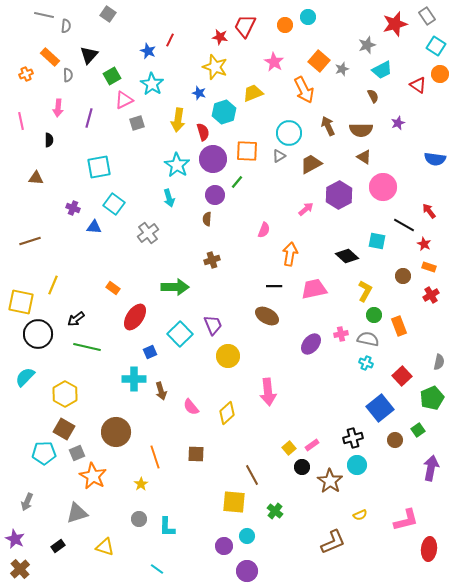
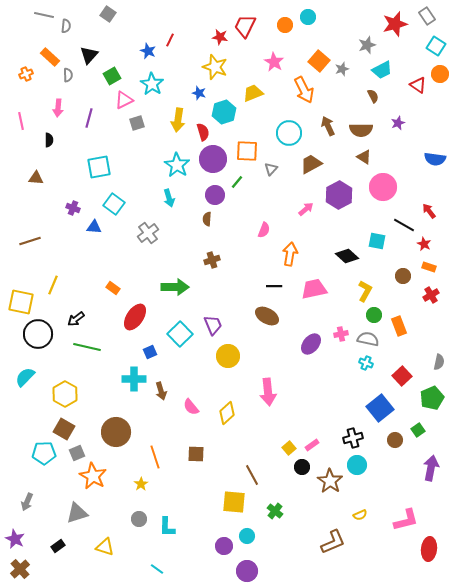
gray triangle at (279, 156): moved 8 px left, 13 px down; rotated 16 degrees counterclockwise
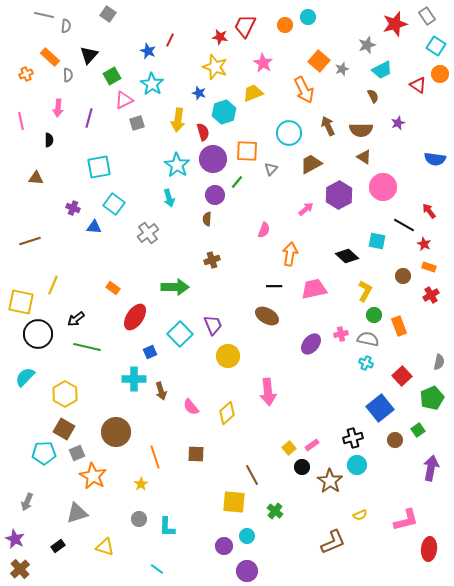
pink star at (274, 62): moved 11 px left, 1 px down
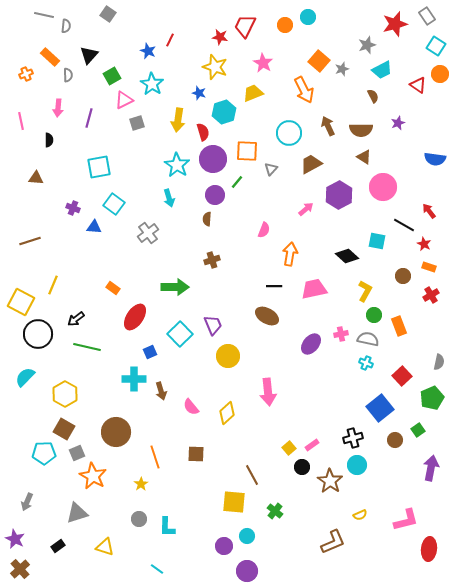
yellow square at (21, 302): rotated 16 degrees clockwise
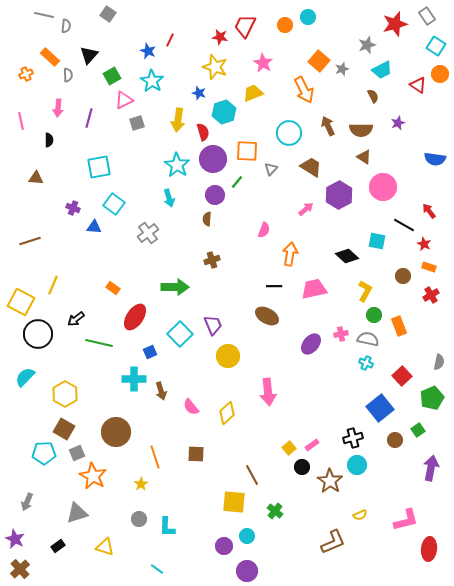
cyan star at (152, 84): moved 3 px up
brown trapezoid at (311, 164): moved 3 px down; rotated 60 degrees clockwise
green line at (87, 347): moved 12 px right, 4 px up
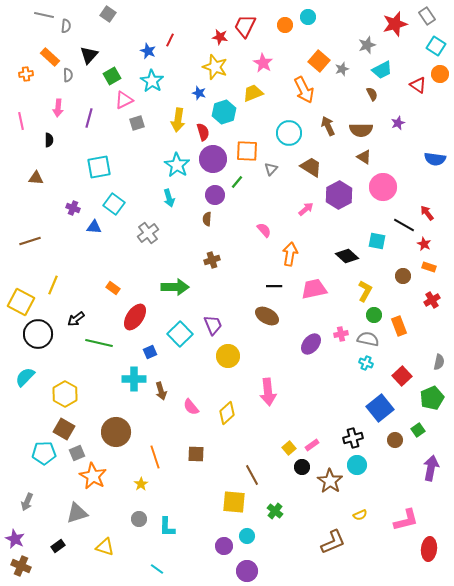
orange cross at (26, 74): rotated 16 degrees clockwise
brown semicircle at (373, 96): moved 1 px left, 2 px up
red arrow at (429, 211): moved 2 px left, 2 px down
pink semicircle at (264, 230): rotated 63 degrees counterclockwise
red cross at (431, 295): moved 1 px right, 5 px down
brown cross at (20, 569): moved 1 px right, 3 px up; rotated 24 degrees counterclockwise
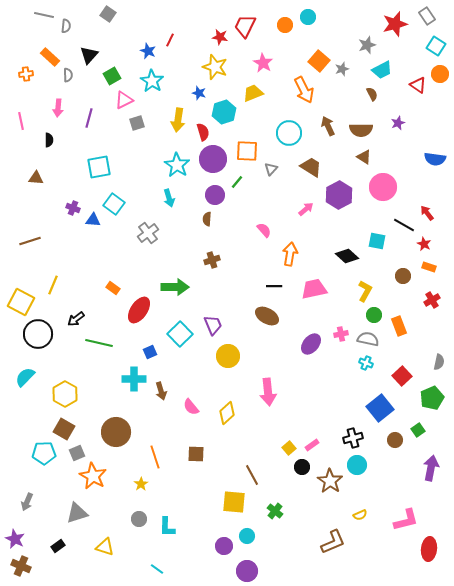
blue triangle at (94, 227): moved 1 px left, 7 px up
red ellipse at (135, 317): moved 4 px right, 7 px up
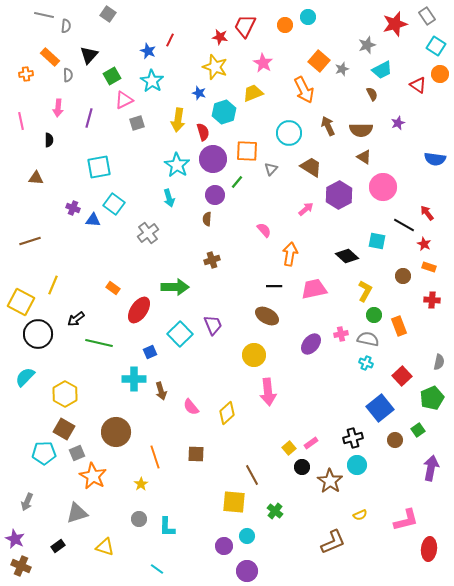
red cross at (432, 300): rotated 35 degrees clockwise
yellow circle at (228, 356): moved 26 px right, 1 px up
pink rectangle at (312, 445): moved 1 px left, 2 px up
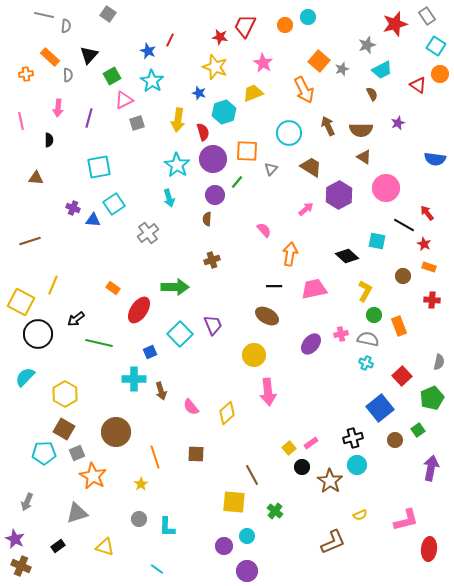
pink circle at (383, 187): moved 3 px right, 1 px down
cyan square at (114, 204): rotated 20 degrees clockwise
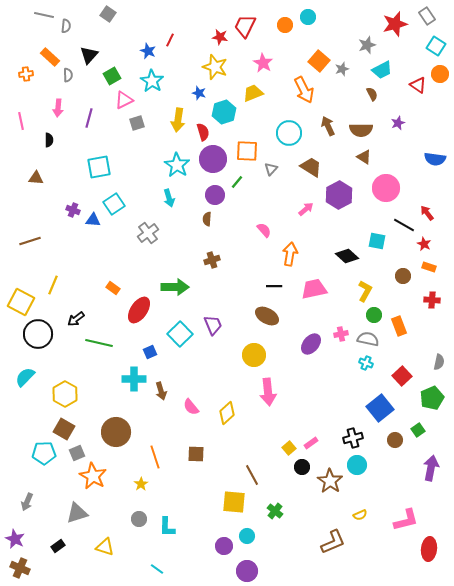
purple cross at (73, 208): moved 2 px down
brown cross at (21, 566): moved 1 px left, 2 px down
